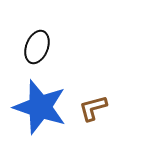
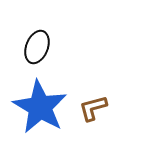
blue star: rotated 12 degrees clockwise
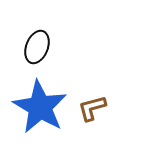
brown L-shape: moved 1 px left
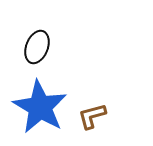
brown L-shape: moved 8 px down
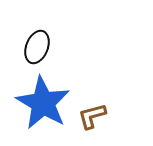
blue star: moved 3 px right, 4 px up
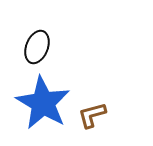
brown L-shape: moved 1 px up
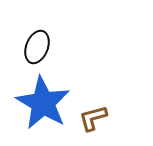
brown L-shape: moved 1 px right, 3 px down
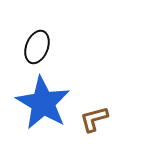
brown L-shape: moved 1 px right, 1 px down
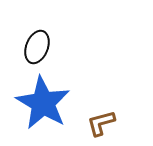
brown L-shape: moved 7 px right, 4 px down
